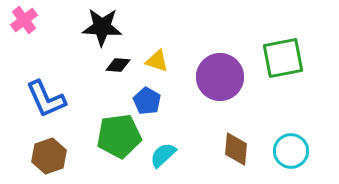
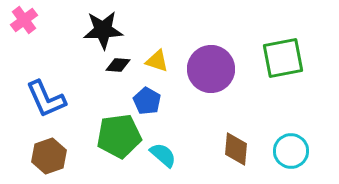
black star: moved 1 px right, 3 px down; rotated 6 degrees counterclockwise
purple circle: moved 9 px left, 8 px up
cyan semicircle: rotated 84 degrees clockwise
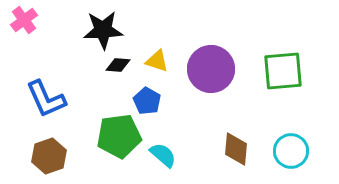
green square: moved 13 px down; rotated 6 degrees clockwise
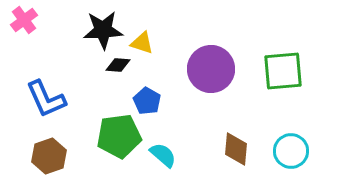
yellow triangle: moved 15 px left, 18 px up
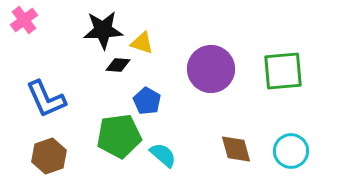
brown diamond: rotated 20 degrees counterclockwise
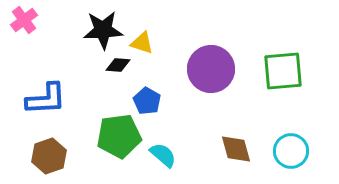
blue L-shape: rotated 69 degrees counterclockwise
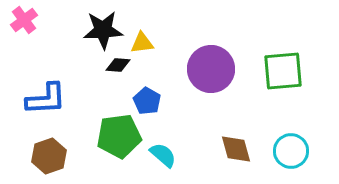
yellow triangle: rotated 25 degrees counterclockwise
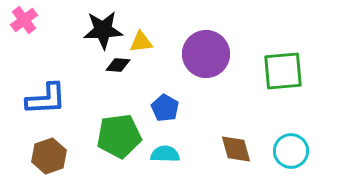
yellow triangle: moved 1 px left, 1 px up
purple circle: moved 5 px left, 15 px up
blue pentagon: moved 18 px right, 7 px down
cyan semicircle: moved 2 px right, 1 px up; rotated 40 degrees counterclockwise
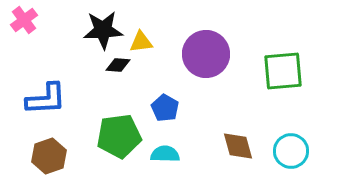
brown diamond: moved 2 px right, 3 px up
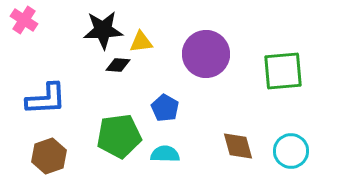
pink cross: rotated 20 degrees counterclockwise
